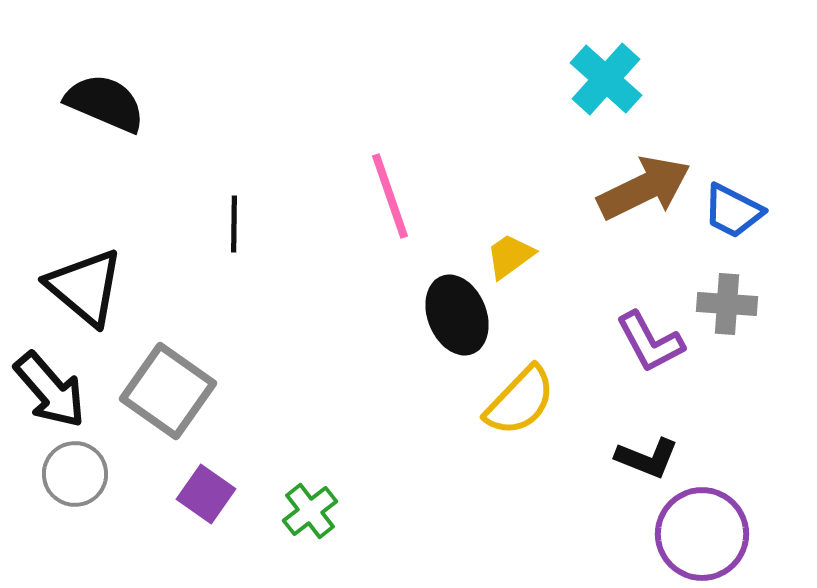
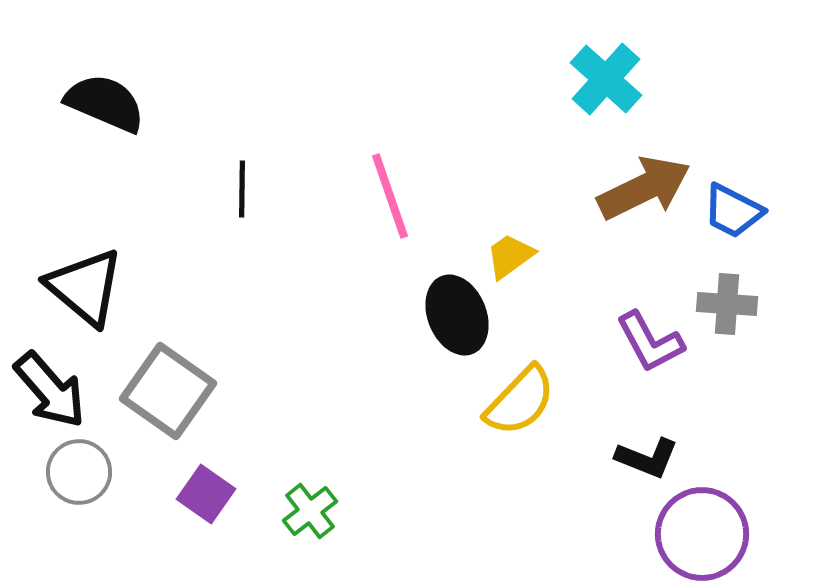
black line: moved 8 px right, 35 px up
gray circle: moved 4 px right, 2 px up
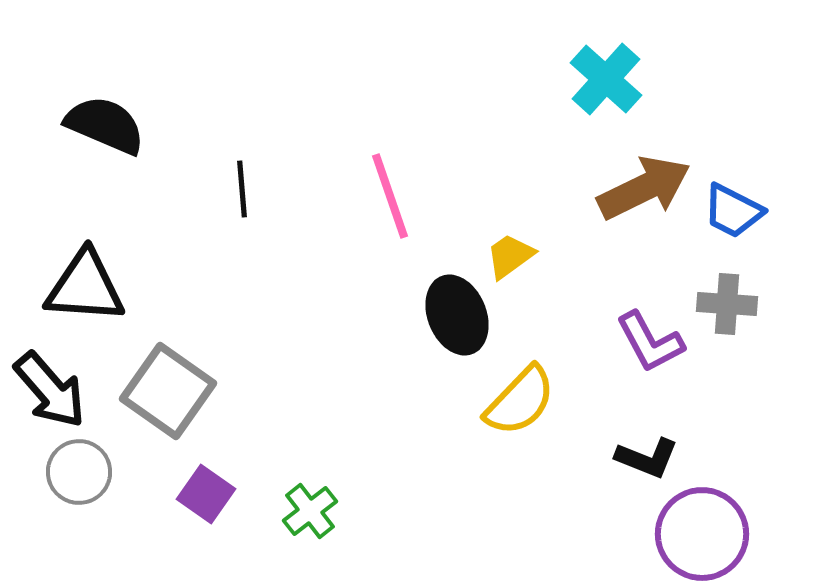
black semicircle: moved 22 px down
black line: rotated 6 degrees counterclockwise
black triangle: rotated 36 degrees counterclockwise
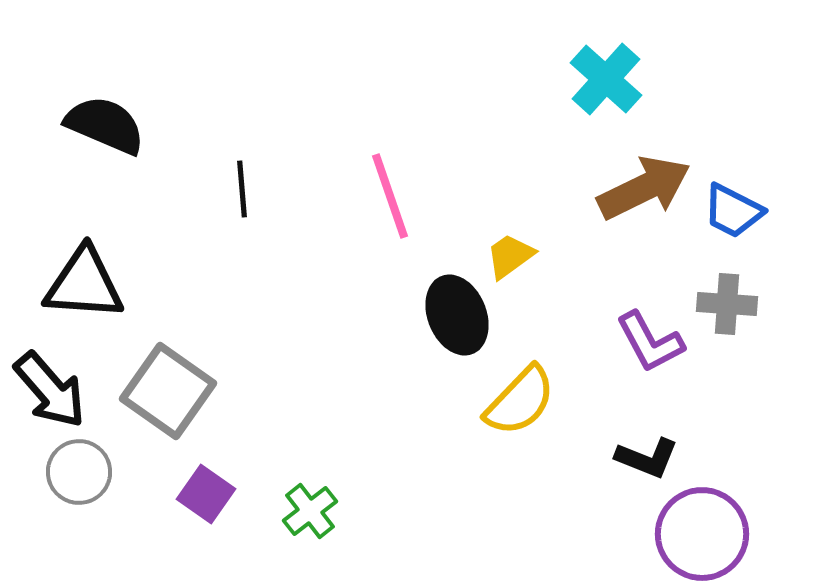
black triangle: moved 1 px left, 3 px up
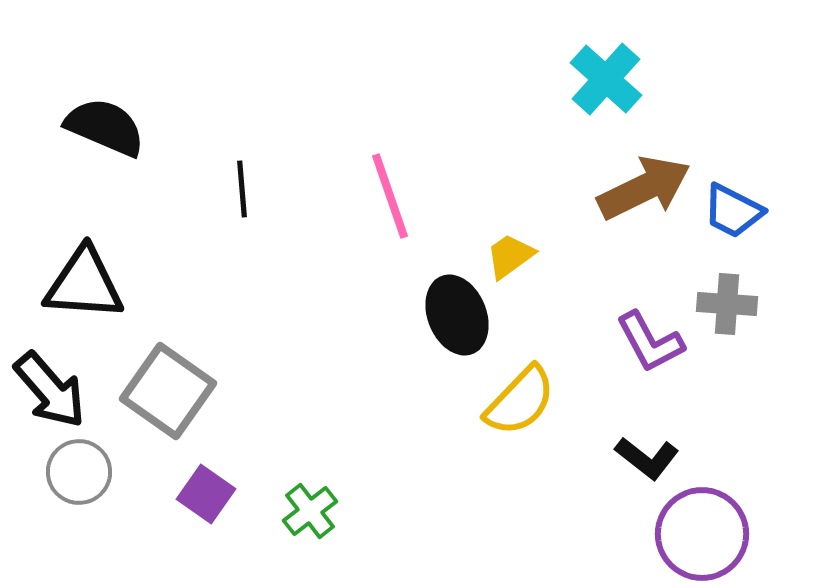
black semicircle: moved 2 px down
black L-shape: rotated 16 degrees clockwise
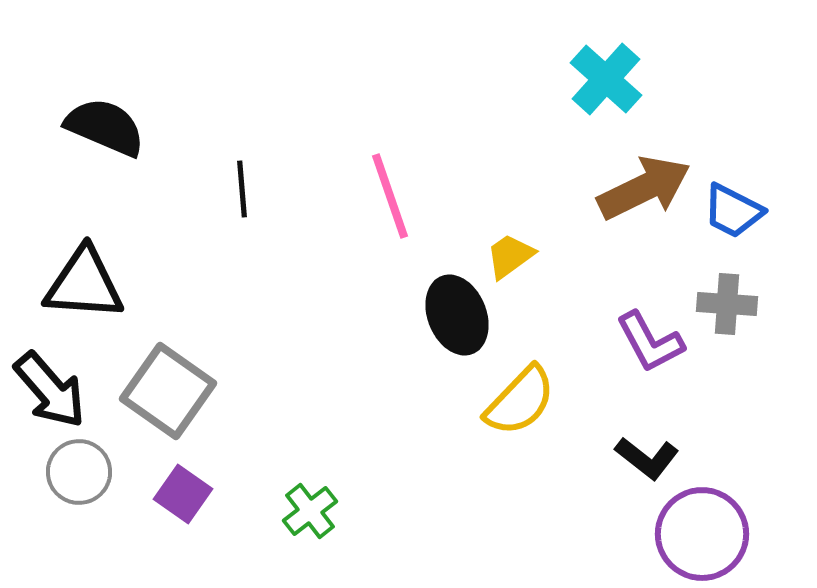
purple square: moved 23 px left
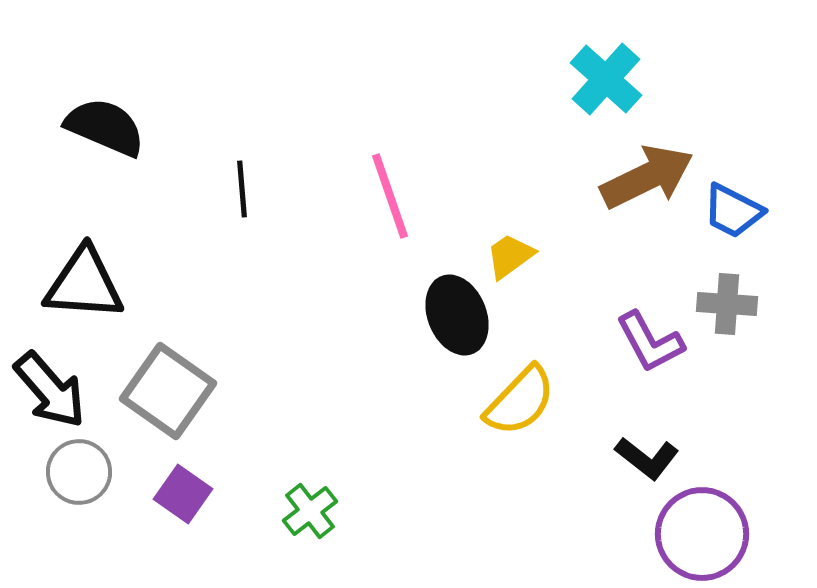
brown arrow: moved 3 px right, 11 px up
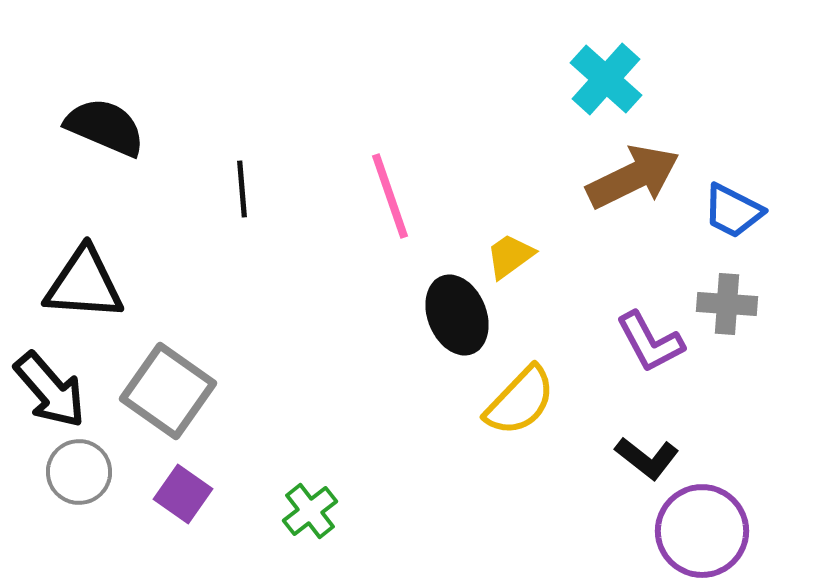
brown arrow: moved 14 px left
purple circle: moved 3 px up
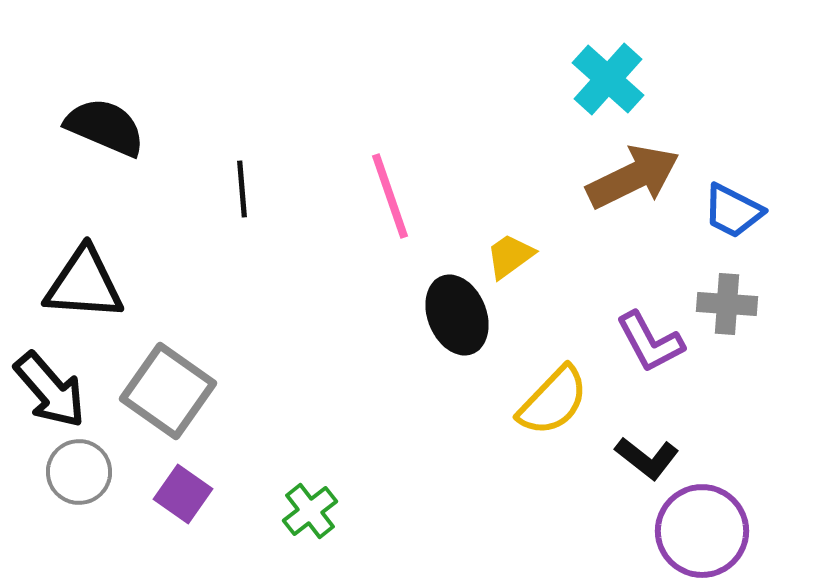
cyan cross: moved 2 px right
yellow semicircle: moved 33 px right
